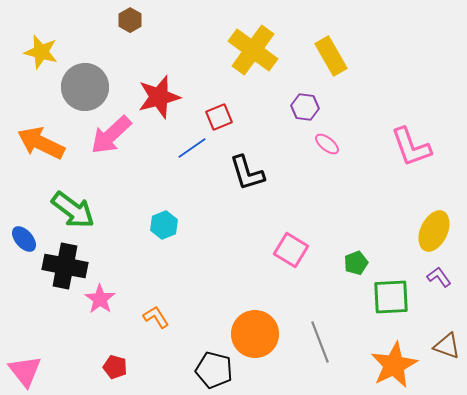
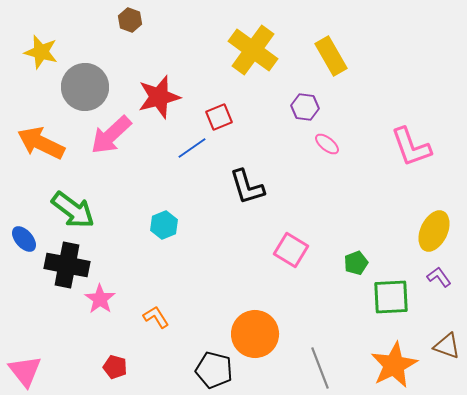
brown hexagon: rotated 10 degrees counterclockwise
black L-shape: moved 14 px down
black cross: moved 2 px right, 1 px up
gray line: moved 26 px down
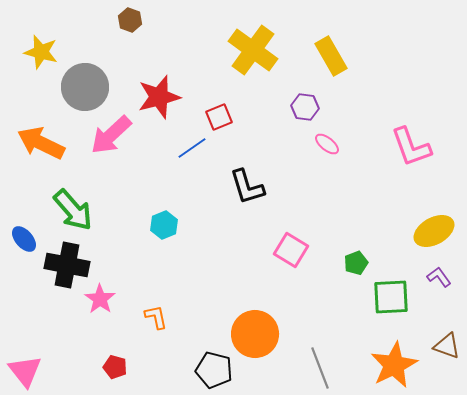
green arrow: rotated 12 degrees clockwise
yellow ellipse: rotated 36 degrees clockwise
orange L-shape: rotated 20 degrees clockwise
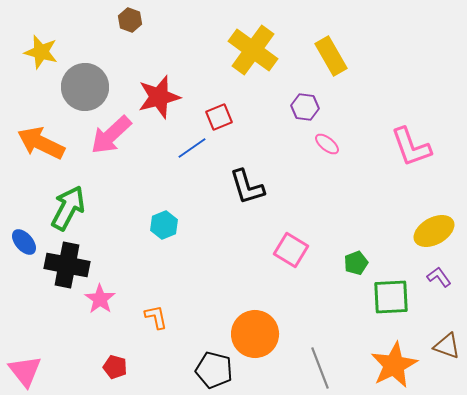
green arrow: moved 5 px left, 2 px up; rotated 111 degrees counterclockwise
blue ellipse: moved 3 px down
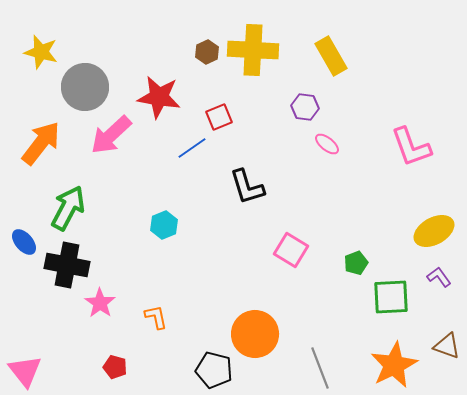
brown hexagon: moved 77 px right, 32 px down; rotated 15 degrees clockwise
yellow cross: rotated 33 degrees counterclockwise
red star: rotated 24 degrees clockwise
orange arrow: rotated 102 degrees clockwise
pink star: moved 4 px down
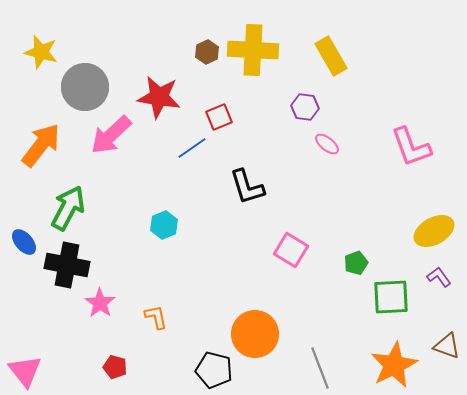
orange arrow: moved 2 px down
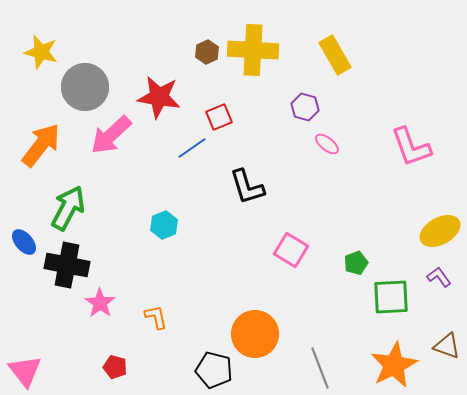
yellow rectangle: moved 4 px right, 1 px up
purple hexagon: rotated 8 degrees clockwise
yellow ellipse: moved 6 px right
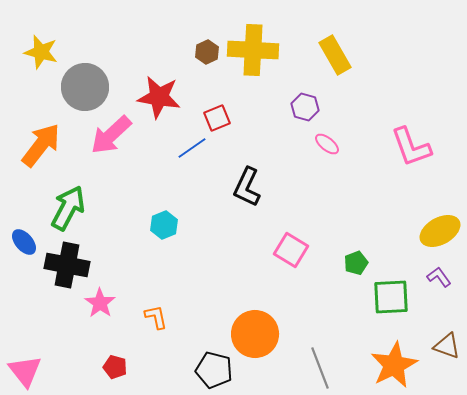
red square: moved 2 px left, 1 px down
black L-shape: rotated 42 degrees clockwise
